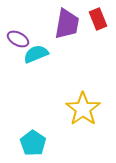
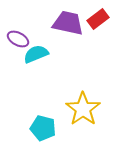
red rectangle: rotated 75 degrees clockwise
purple trapezoid: moved 1 px right, 1 px up; rotated 88 degrees counterclockwise
cyan pentagon: moved 10 px right, 15 px up; rotated 20 degrees counterclockwise
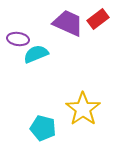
purple trapezoid: rotated 12 degrees clockwise
purple ellipse: rotated 20 degrees counterclockwise
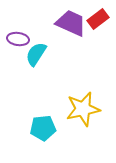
purple trapezoid: moved 3 px right
cyan semicircle: rotated 35 degrees counterclockwise
yellow star: rotated 24 degrees clockwise
cyan pentagon: rotated 20 degrees counterclockwise
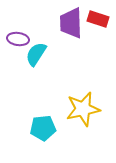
red rectangle: rotated 55 degrees clockwise
purple trapezoid: rotated 116 degrees counterclockwise
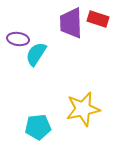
cyan pentagon: moved 5 px left, 1 px up
